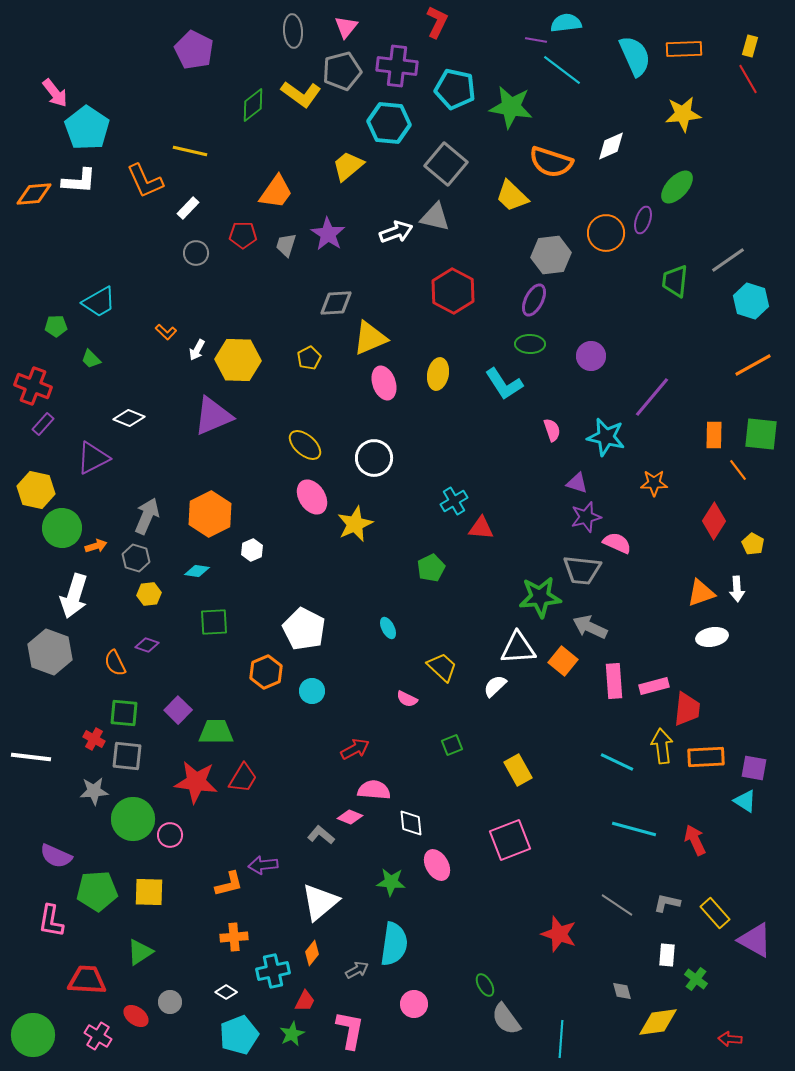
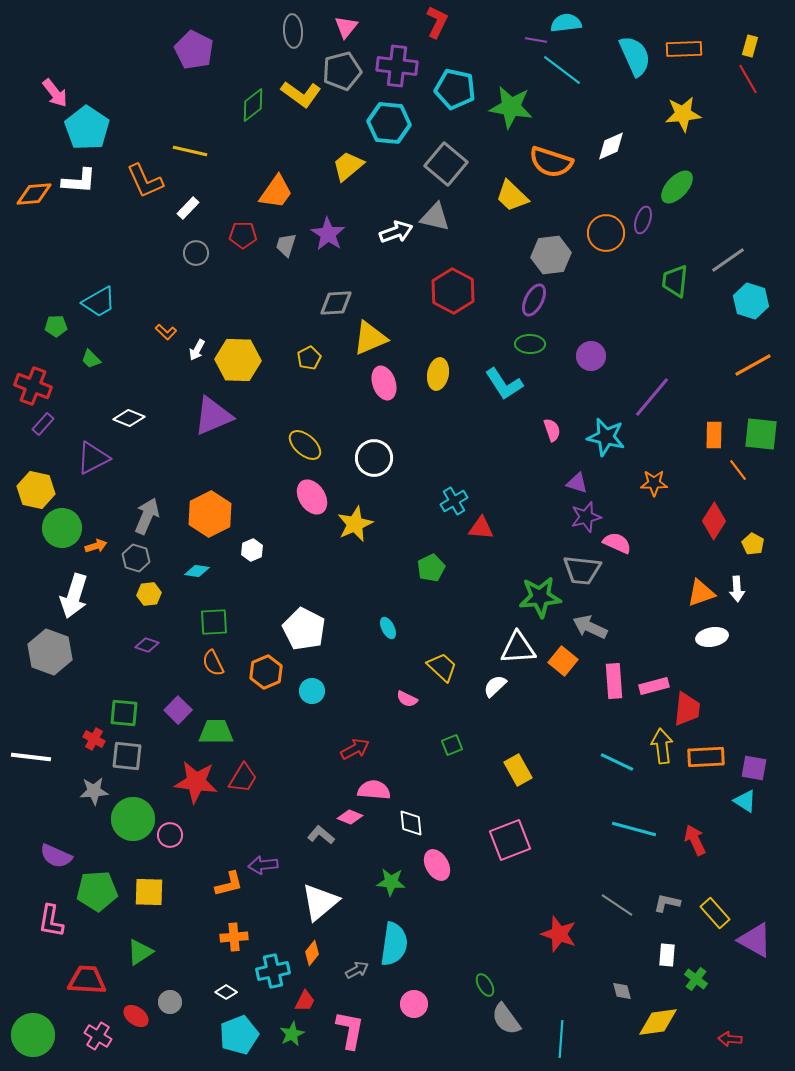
orange semicircle at (115, 663): moved 98 px right
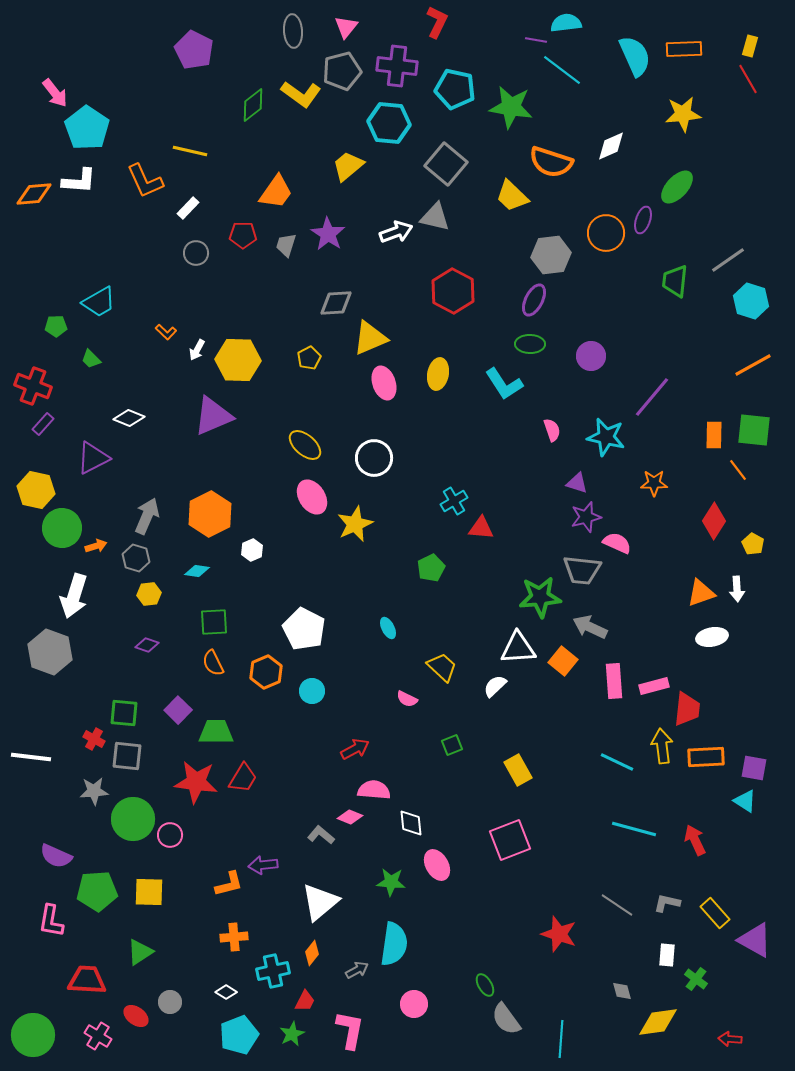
green square at (761, 434): moved 7 px left, 4 px up
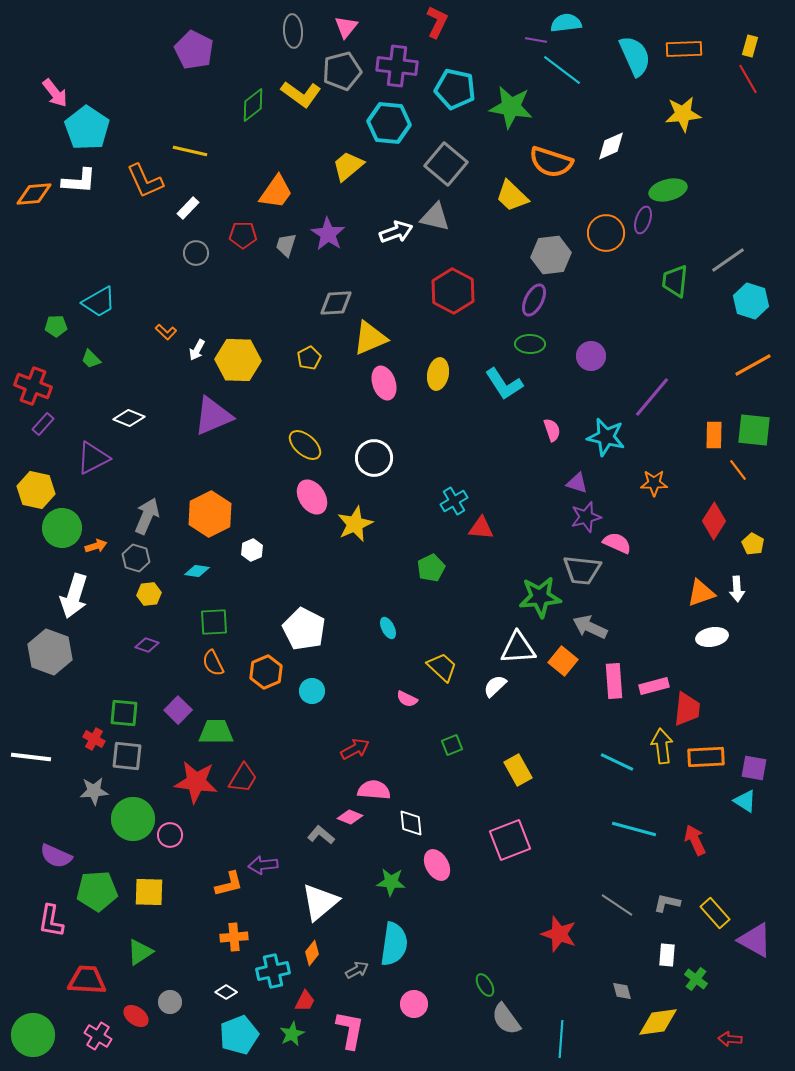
green ellipse at (677, 187): moved 9 px left, 3 px down; rotated 33 degrees clockwise
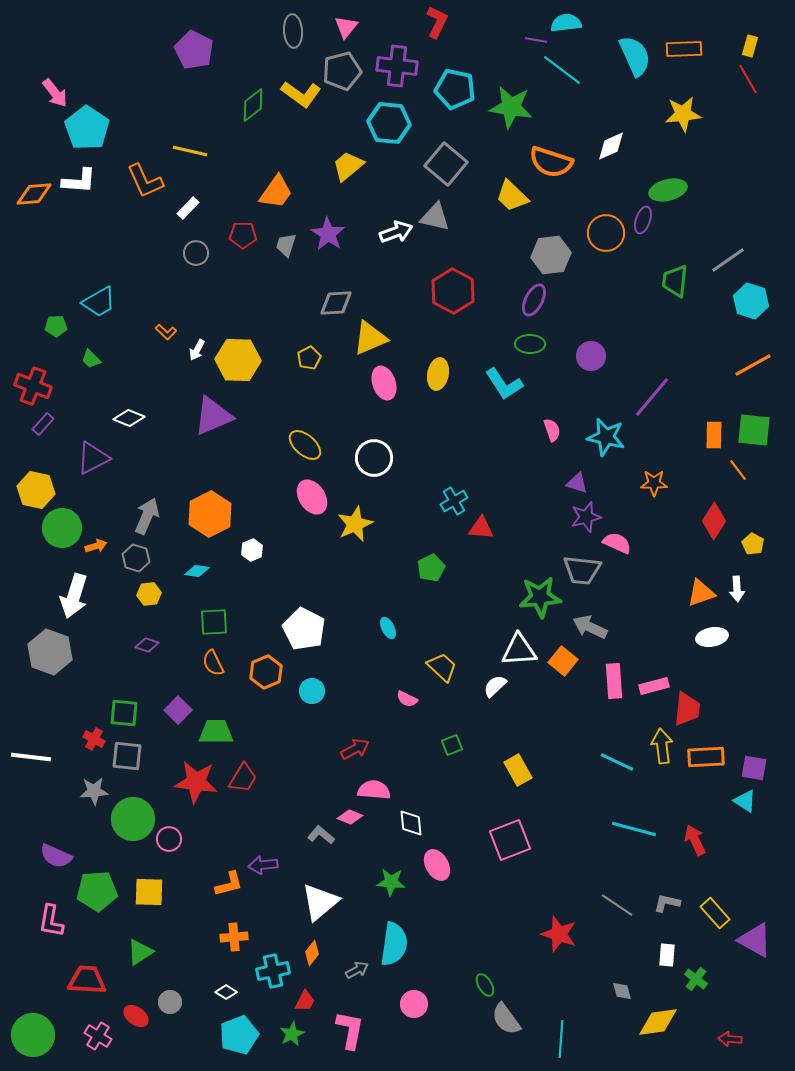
white triangle at (518, 648): moved 1 px right, 2 px down
pink circle at (170, 835): moved 1 px left, 4 px down
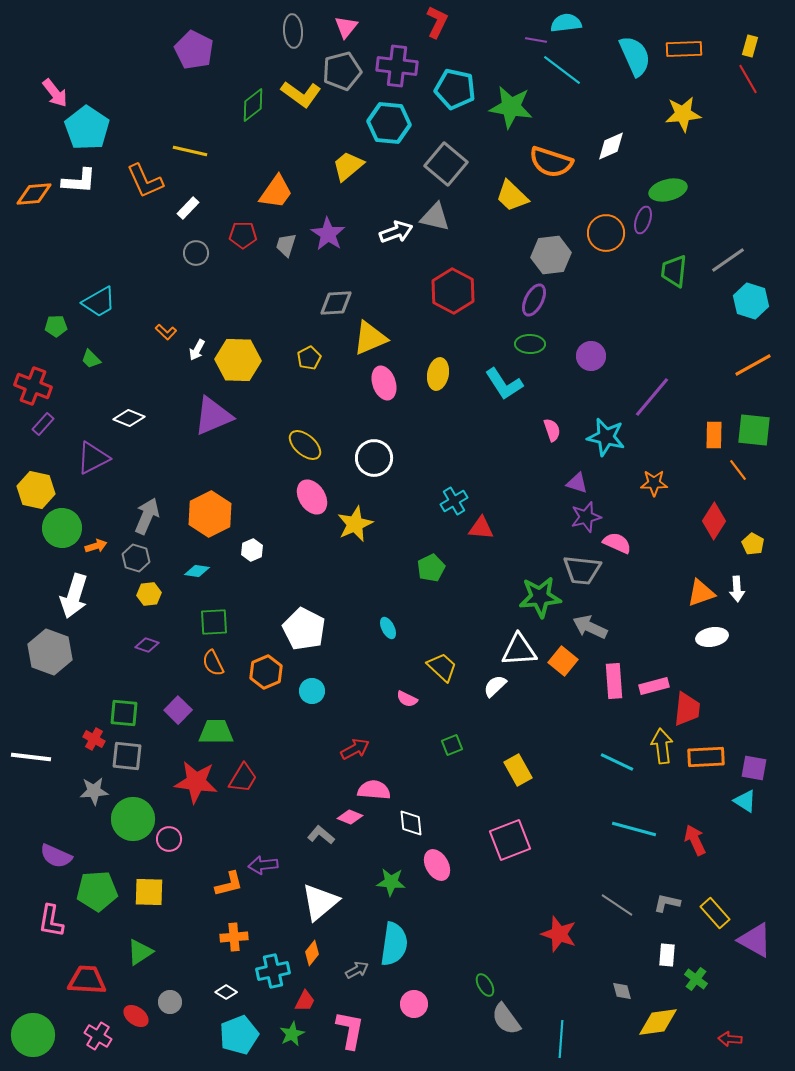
green trapezoid at (675, 281): moved 1 px left, 10 px up
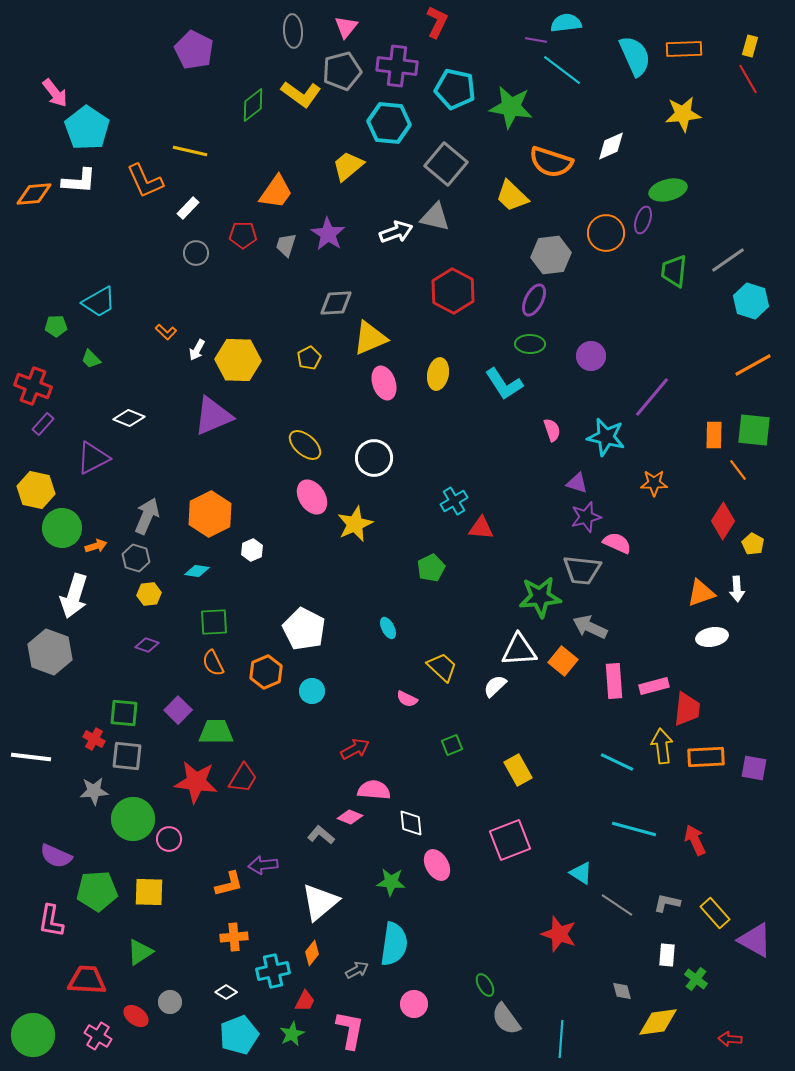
red diamond at (714, 521): moved 9 px right
cyan triangle at (745, 801): moved 164 px left, 72 px down
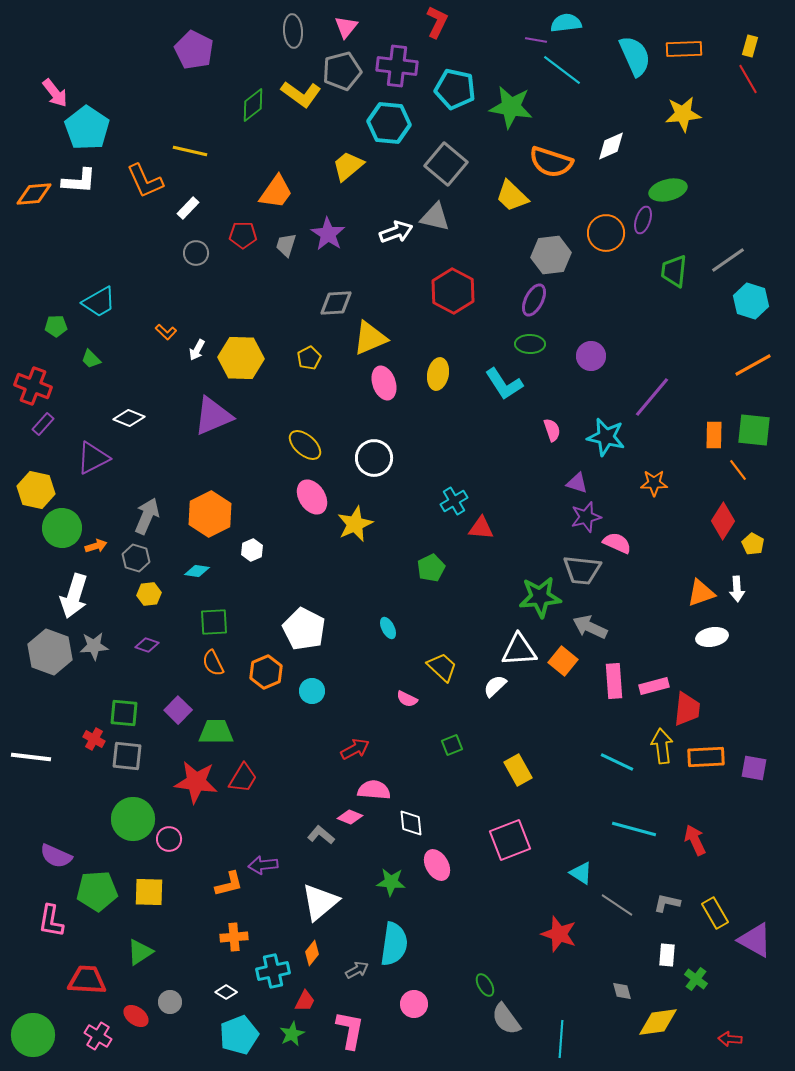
yellow hexagon at (238, 360): moved 3 px right, 2 px up
gray star at (94, 791): moved 145 px up
yellow rectangle at (715, 913): rotated 12 degrees clockwise
